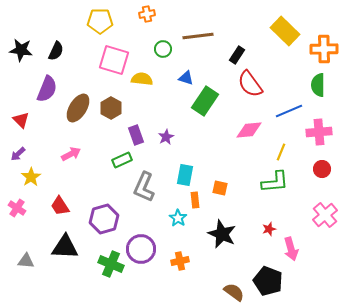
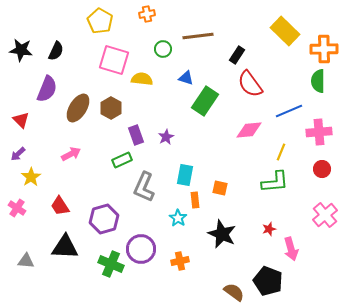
yellow pentagon at (100, 21): rotated 30 degrees clockwise
green semicircle at (318, 85): moved 4 px up
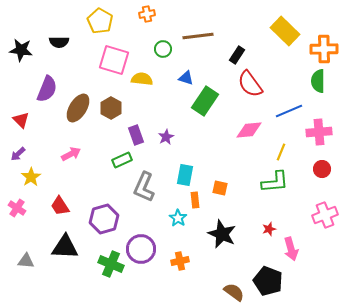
black semicircle at (56, 51): moved 3 px right, 9 px up; rotated 66 degrees clockwise
pink cross at (325, 215): rotated 20 degrees clockwise
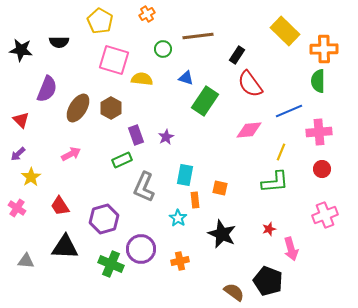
orange cross at (147, 14): rotated 21 degrees counterclockwise
